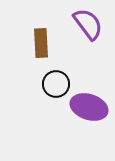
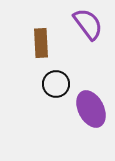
purple ellipse: moved 2 px right, 2 px down; rotated 45 degrees clockwise
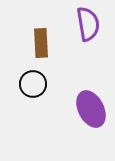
purple semicircle: rotated 28 degrees clockwise
black circle: moved 23 px left
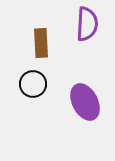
purple semicircle: moved 1 px left; rotated 12 degrees clockwise
purple ellipse: moved 6 px left, 7 px up
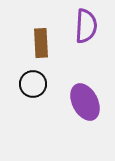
purple semicircle: moved 1 px left, 2 px down
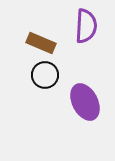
brown rectangle: rotated 64 degrees counterclockwise
black circle: moved 12 px right, 9 px up
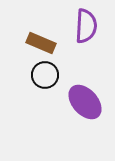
purple ellipse: rotated 15 degrees counterclockwise
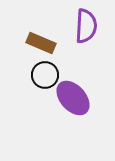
purple ellipse: moved 12 px left, 4 px up
